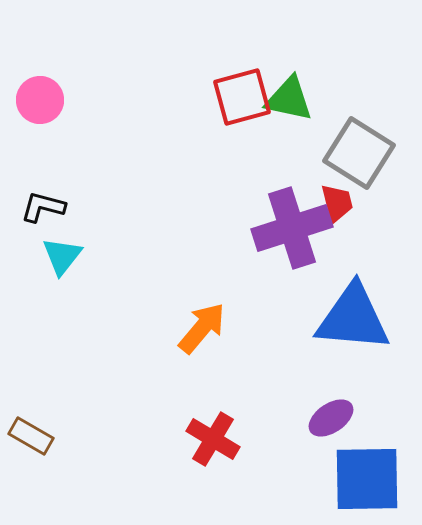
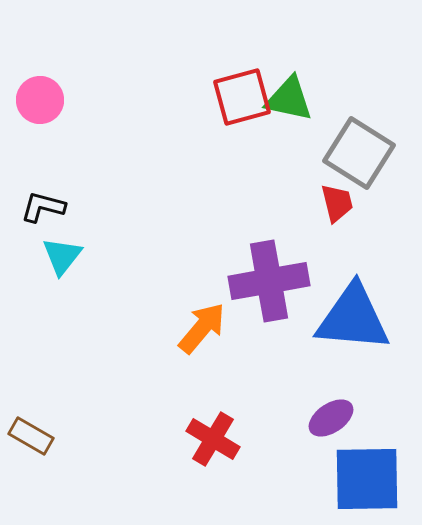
purple cross: moved 23 px left, 53 px down; rotated 8 degrees clockwise
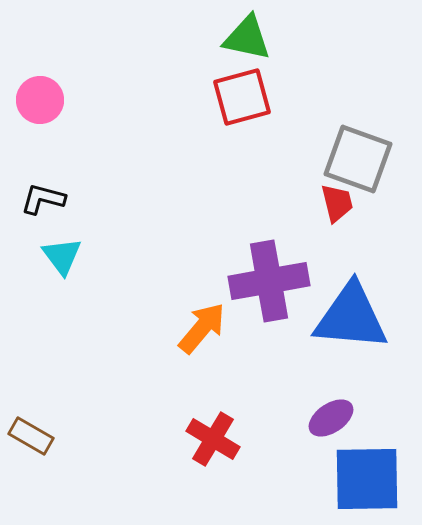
green triangle: moved 42 px left, 61 px up
gray square: moved 1 px left, 6 px down; rotated 12 degrees counterclockwise
black L-shape: moved 8 px up
cyan triangle: rotated 15 degrees counterclockwise
blue triangle: moved 2 px left, 1 px up
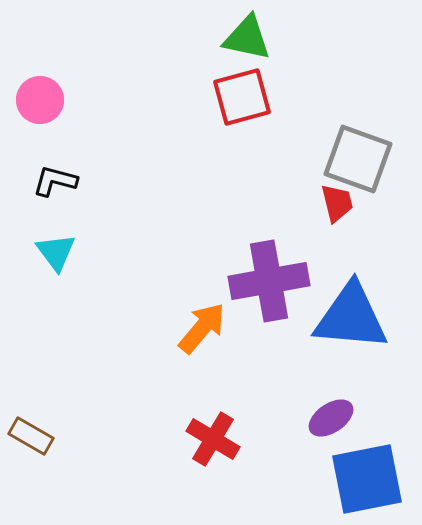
black L-shape: moved 12 px right, 18 px up
cyan triangle: moved 6 px left, 4 px up
blue square: rotated 10 degrees counterclockwise
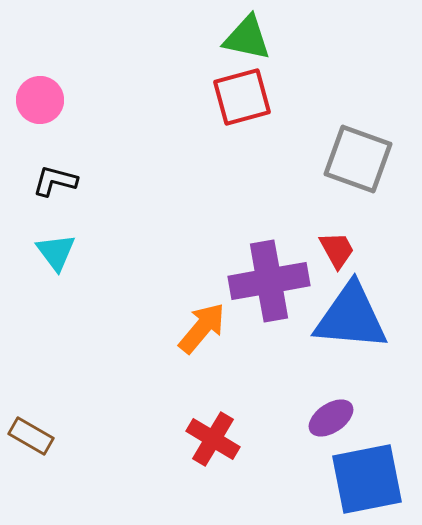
red trapezoid: moved 47 px down; rotated 15 degrees counterclockwise
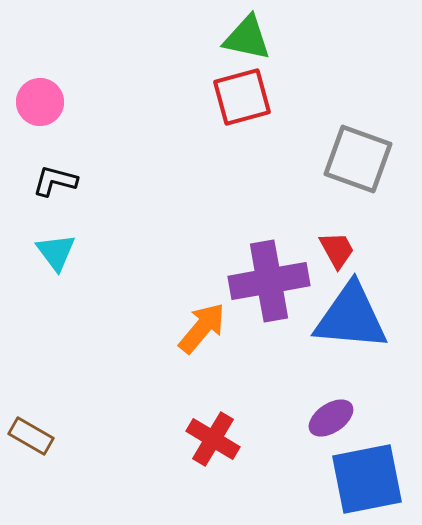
pink circle: moved 2 px down
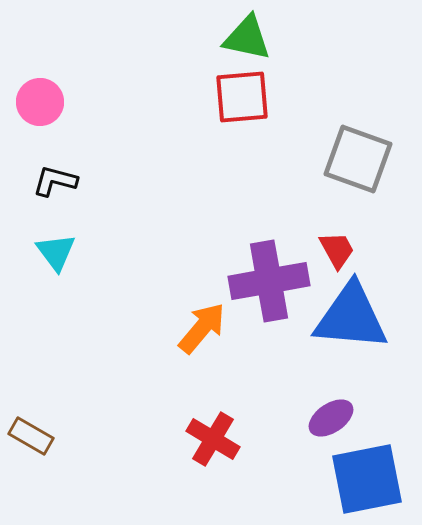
red square: rotated 10 degrees clockwise
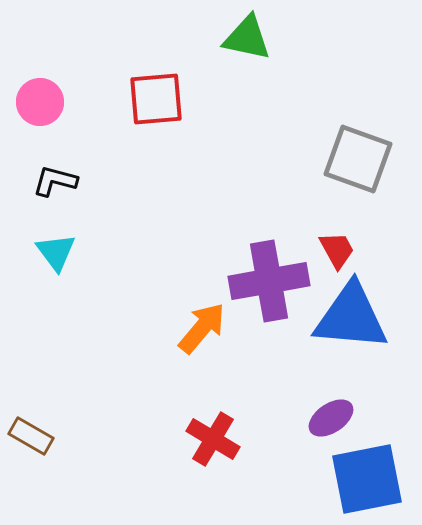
red square: moved 86 px left, 2 px down
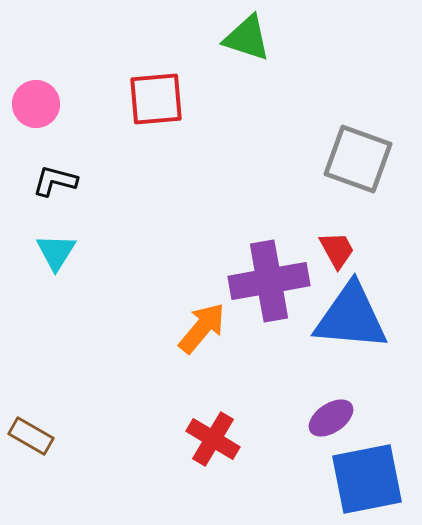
green triangle: rotated 6 degrees clockwise
pink circle: moved 4 px left, 2 px down
cyan triangle: rotated 9 degrees clockwise
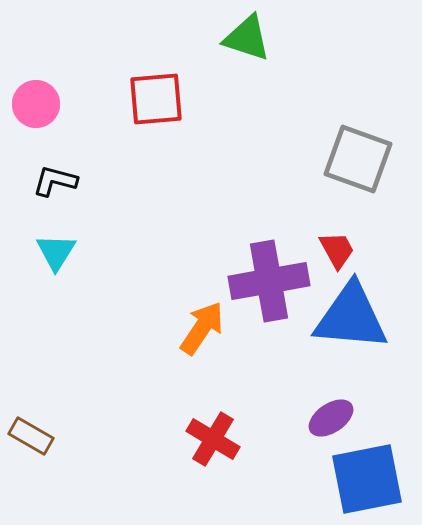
orange arrow: rotated 6 degrees counterclockwise
